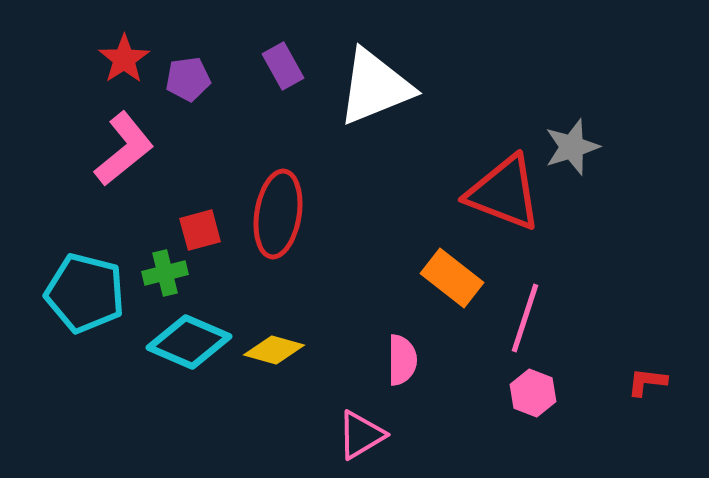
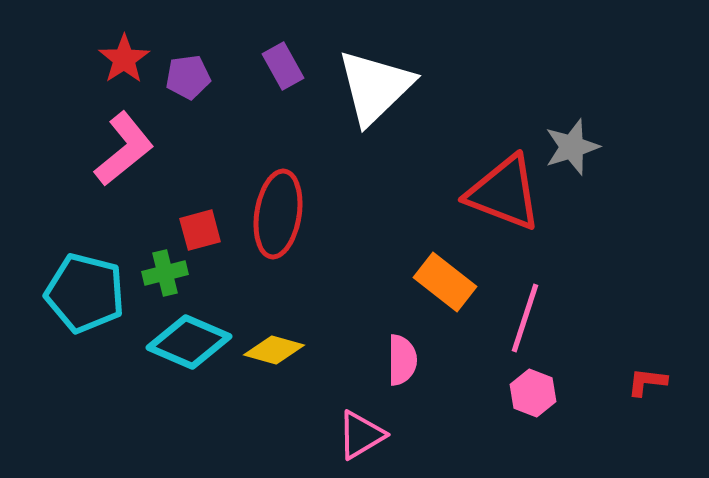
purple pentagon: moved 2 px up
white triangle: rotated 22 degrees counterclockwise
orange rectangle: moved 7 px left, 4 px down
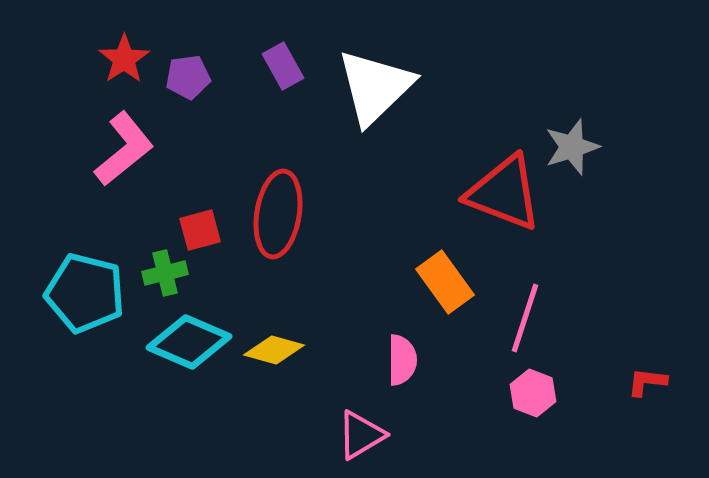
orange rectangle: rotated 16 degrees clockwise
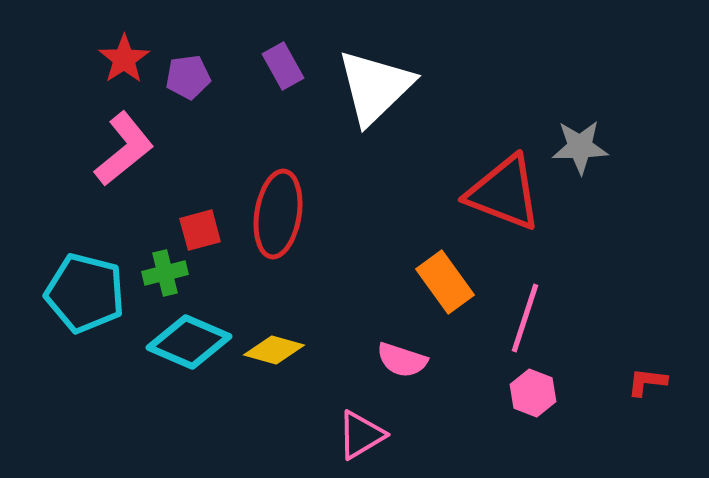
gray star: moved 8 px right; rotated 16 degrees clockwise
pink semicircle: rotated 108 degrees clockwise
